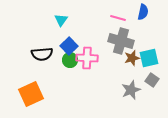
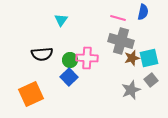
blue square: moved 31 px down
gray square: moved 1 px left; rotated 16 degrees clockwise
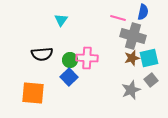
gray cross: moved 12 px right, 5 px up
orange square: moved 2 px right, 1 px up; rotated 30 degrees clockwise
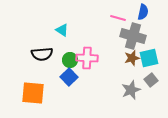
cyan triangle: moved 1 px right, 10 px down; rotated 32 degrees counterclockwise
